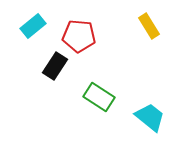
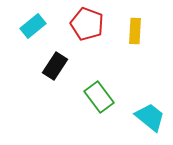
yellow rectangle: moved 14 px left, 5 px down; rotated 35 degrees clockwise
red pentagon: moved 8 px right, 12 px up; rotated 16 degrees clockwise
green rectangle: rotated 20 degrees clockwise
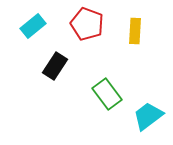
green rectangle: moved 8 px right, 3 px up
cyan trapezoid: moved 2 px left, 1 px up; rotated 76 degrees counterclockwise
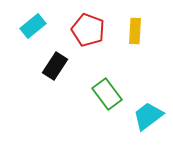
red pentagon: moved 1 px right, 6 px down
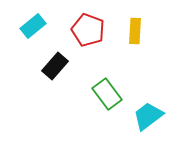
black rectangle: rotated 8 degrees clockwise
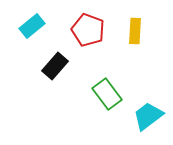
cyan rectangle: moved 1 px left
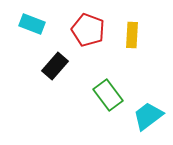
cyan rectangle: moved 2 px up; rotated 60 degrees clockwise
yellow rectangle: moved 3 px left, 4 px down
green rectangle: moved 1 px right, 1 px down
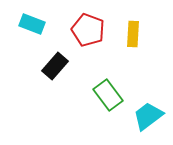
yellow rectangle: moved 1 px right, 1 px up
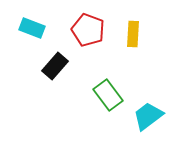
cyan rectangle: moved 4 px down
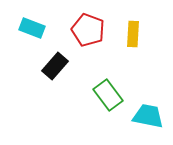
cyan trapezoid: rotated 48 degrees clockwise
